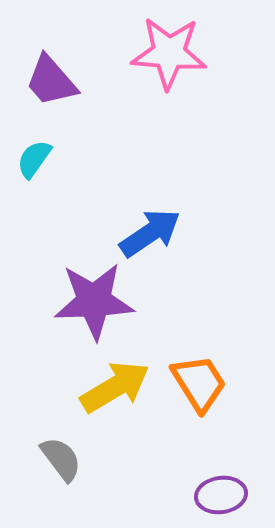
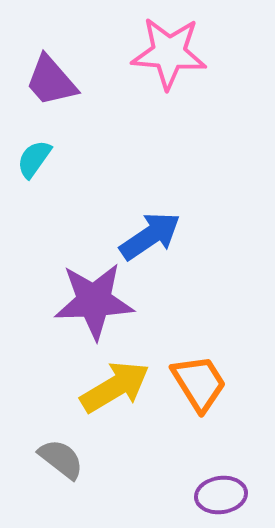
blue arrow: moved 3 px down
gray semicircle: rotated 15 degrees counterclockwise
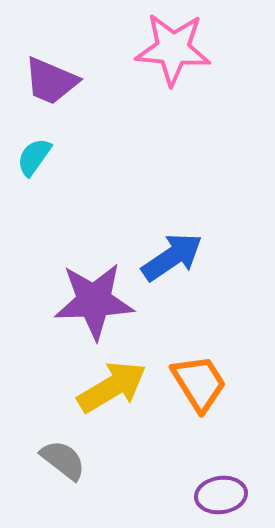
pink star: moved 4 px right, 4 px up
purple trapezoid: rotated 26 degrees counterclockwise
cyan semicircle: moved 2 px up
blue arrow: moved 22 px right, 21 px down
yellow arrow: moved 3 px left
gray semicircle: moved 2 px right, 1 px down
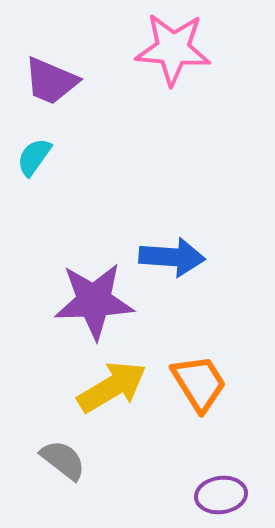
blue arrow: rotated 38 degrees clockwise
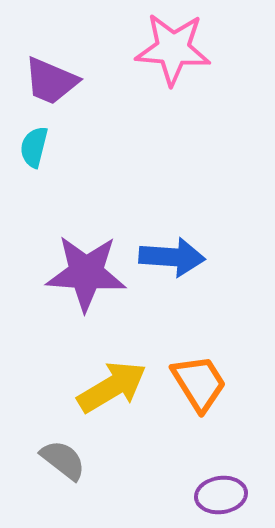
cyan semicircle: moved 10 px up; rotated 21 degrees counterclockwise
purple star: moved 8 px left, 28 px up; rotated 6 degrees clockwise
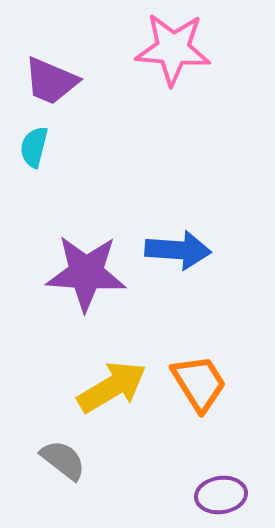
blue arrow: moved 6 px right, 7 px up
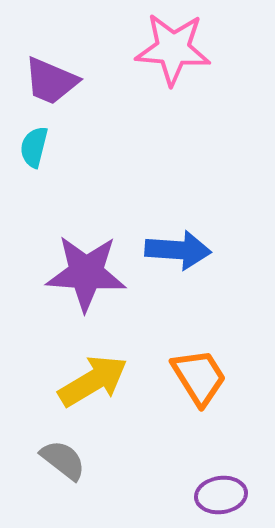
orange trapezoid: moved 6 px up
yellow arrow: moved 19 px left, 6 px up
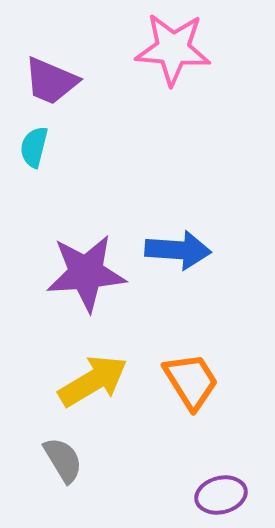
purple star: rotated 8 degrees counterclockwise
orange trapezoid: moved 8 px left, 4 px down
gray semicircle: rotated 21 degrees clockwise
purple ellipse: rotated 6 degrees counterclockwise
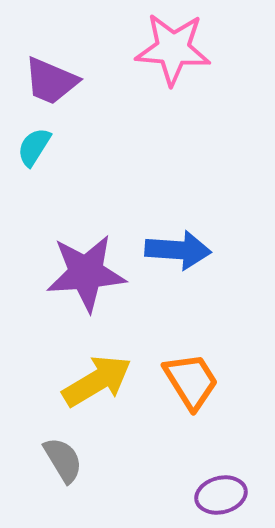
cyan semicircle: rotated 18 degrees clockwise
yellow arrow: moved 4 px right
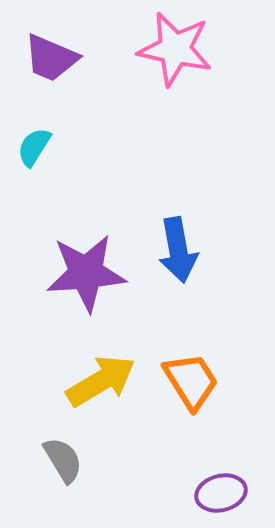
pink star: moved 2 px right; rotated 8 degrees clockwise
purple trapezoid: moved 23 px up
blue arrow: rotated 76 degrees clockwise
yellow arrow: moved 4 px right
purple ellipse: moved 2 px up
